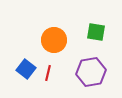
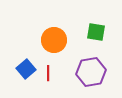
blue square: rotated 12 degrees clockwise
red line: rotated 14 degrees counterclockwise
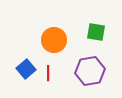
purple hexagon: moved 1 px left, 1 px up
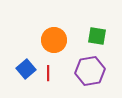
green square: moved 1 px right, 4 px down
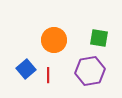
green square: moved 2 px right, 2 px down
red line: moved 2 px down
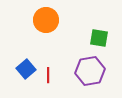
orange circle: moved 8 px left, 20 px up
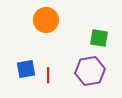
blue square: rotated 30 degrees clockwise
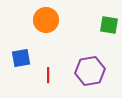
green square: moved 10 px right, 13 px up
blue square: moved 5 px left, 11 px up
